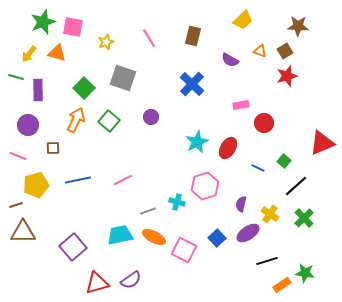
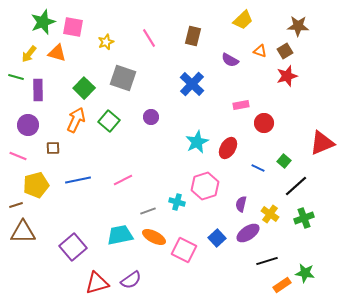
green cross at (304, 218): rotated 24 degrees clockwise
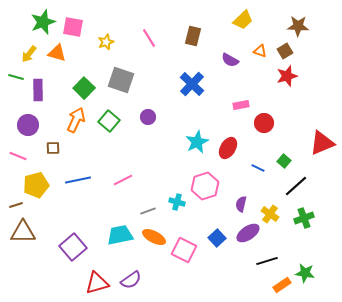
gray square at (123, 78): moved 2 px left, 2 px down
purple circle at (151, 117): moved 3 px left
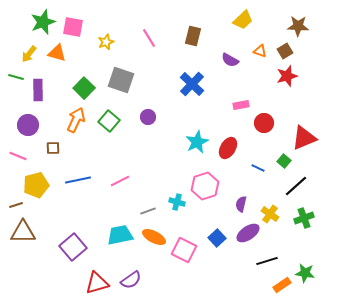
red triangle at (322, 143): moved 18 px left, 5 px up
pink line at (123, 180): moved 3 px left, 1 px down
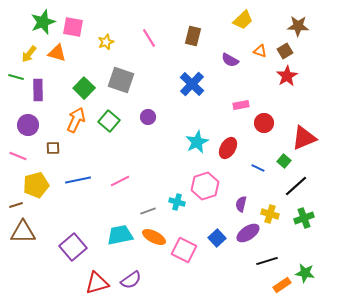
red star at (287, 76): rotated 15 degrees counterclockwise
yellow cross at (270, 214): rotated 18 degrees counterclockwise
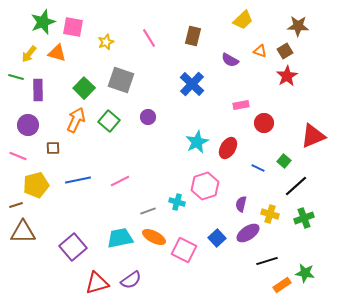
red triangle at (304, 138): moved 9 px right, 2 px up
cyan trapezoid at (120, 235): moved 3 px down
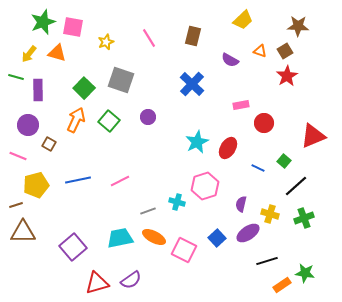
brown square at (53, 148): moved 4 px left, 4 px up; rotated 32 degrees clockwise
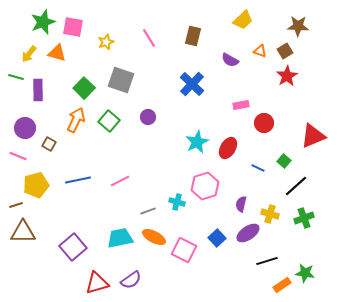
purple circle at (28, 125): moved 3 px left, 3 px down
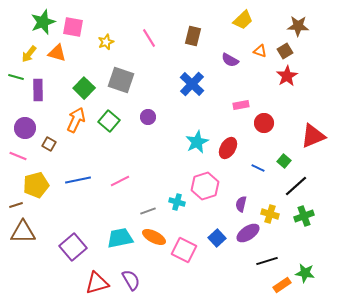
green cross at (304, 218): moved 2 px up
purple semicircle at (131, 280): rotated 85 degrees counterclockwise
